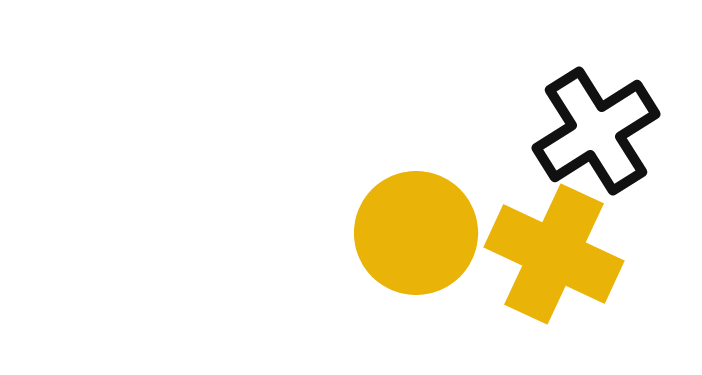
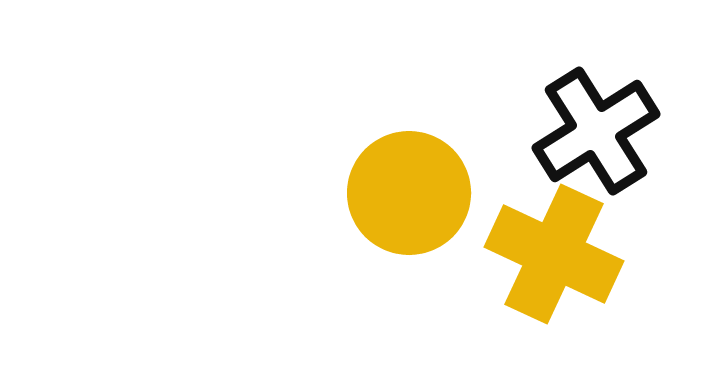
yellow circle: moved 7 px left, 40 px up
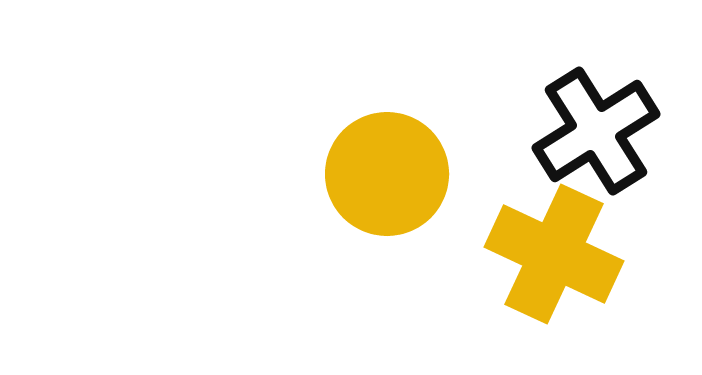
yellow circle: moved 22 px left, 19 px up
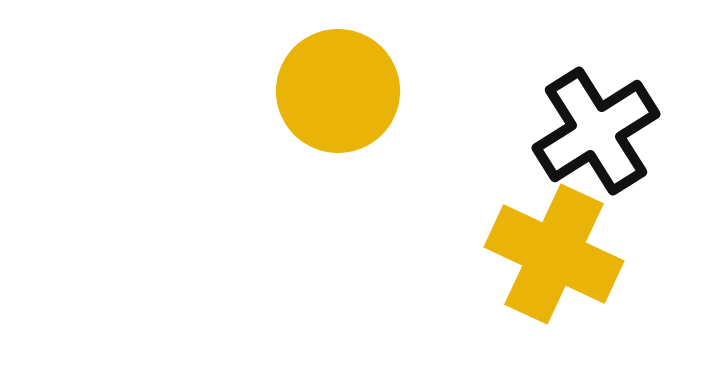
yellow circle: moved 49 px left, 83 px up
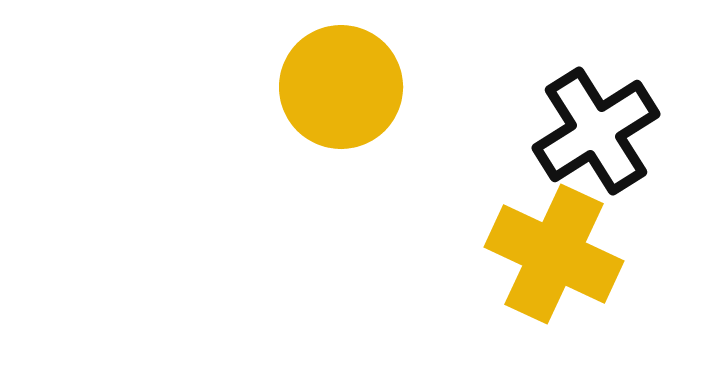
yellow circle: moved 3 px right, 4 px up
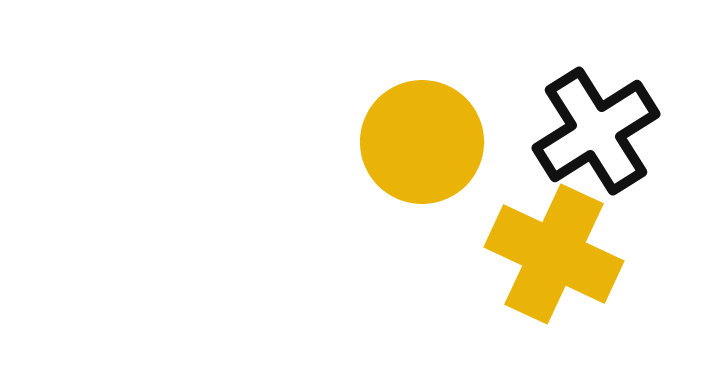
yellow circle: moved 81 px right, 55 px down
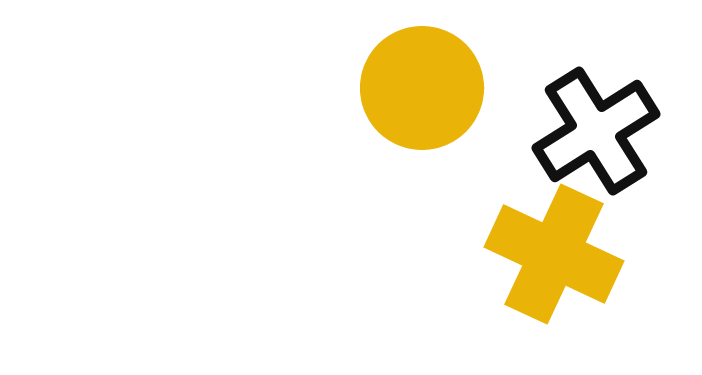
yellow circle: moved 54 px up
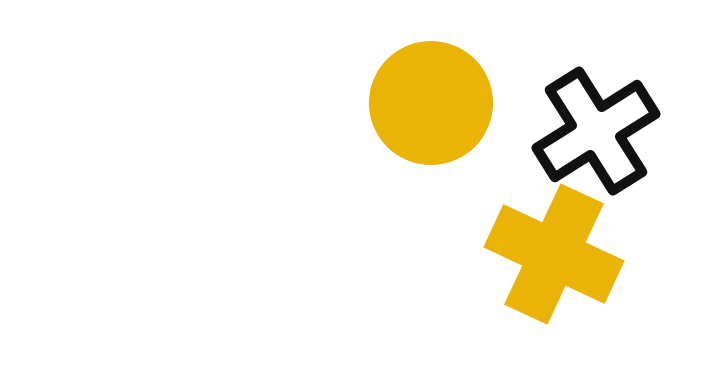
yellow circle: moved 9 px right, 15 px down
